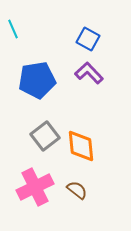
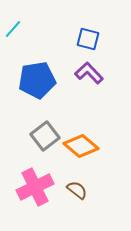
cyan line: rotated 66 degrees clockwise
blue square: rotated 15 degrees counterclockwise
orange diamond: rotated 44 degrees counterclockwise
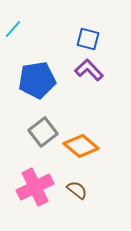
purple L-shape: moved 3 px up
gray square: moved 2 px left, 4 px up
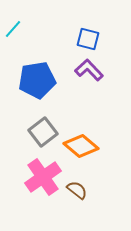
pink cross: moved 8 px right, 10 px up; rotated 9 degrees counterclockwise
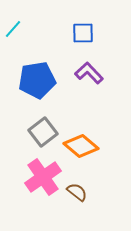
blue square: moved 5 px left, 6 px up; rotated 15 degrees counterclockwise
purple L-shape: moved 3 px down
brown semicircle: moved 2 px down
